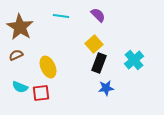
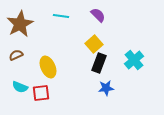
brown star: moved 3 px up; rotated 12 degrees clockwise
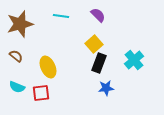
brown star: rotated 12 degrees clockwise
brown semicircle: moved 1 px down; rotated 64 degrees clockwise
cyan semicircle: moved 3 px left
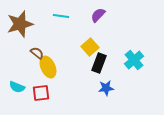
purple semicircle: rotated 91 degrees counterclockwise
yellow square: moved 4 px left, 3 px down
brown semicircle: moved 21 px right, 3 px up
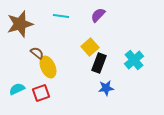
cyan semicircle: moved 2 px down; rotated 133 degrees clockwise
red square: rotated 12 degrees counterclockwise
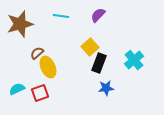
brown semicircle: rotated 80 degrees counterclockwise
red square: moved 1 px left
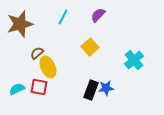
cyan line: moved 2 px right, 1 px down; rotated 70 degrees counterclockwise
black rectangle: moved 8 px left, 27 px down
red square: moved 1 px left, 6 px up; rotated 30 degrees clockwise
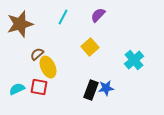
brown semicircle: moved 1 px down
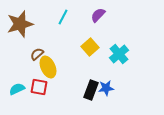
cyan cross: moved 15 px left, 6 px up
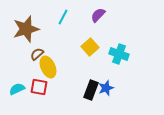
brown star: moved 6 px right, 5 px down
cyan cross: rotated 30 degrees counterclockwise
blue star: rotated 14 degrees counterclockwise
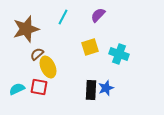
yellow square: rotated 24 degrees clockwise
black rectangle: rotated 18 degrees counterclockwise
